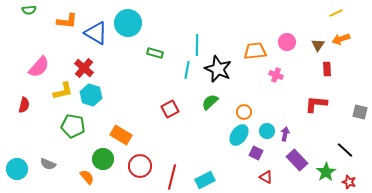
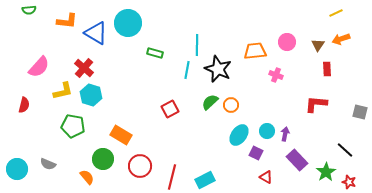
orange circle at (244, 112): moved 13 px left, 7 px up
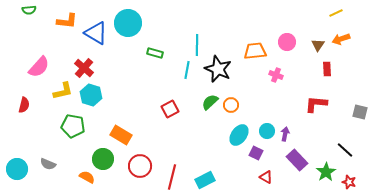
orange semicircle at (87, 177): rotated 21 degrees counterclockwise
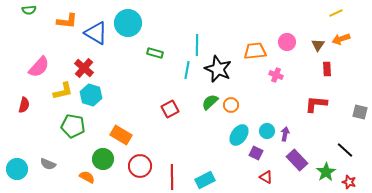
red line at (172, 177): rotated 15 degrees counterclockwise
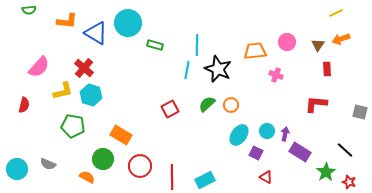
green rectangle at (155, 53): moved 8 px up
green semicircle at (210, 102): moved 3 px left, 2 px down
purple rectangle at (297, 160): moved 3 px right, 8 px up; rotated 15 degrees counterclockwise
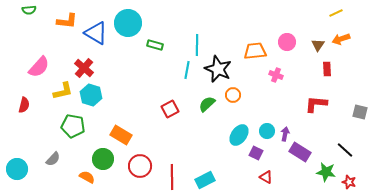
orange circle at (231, 105): moved 2 px right, 10 px up
gray semicircle at (48, 164): moved 5 px right, 5 px up; rotated 70 degrees counterclockwise
green star at (326, 172): rotated 30 degrees counterclockwise
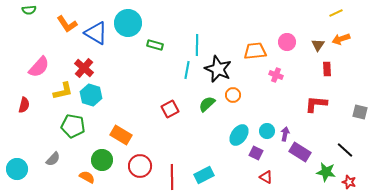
orange L-shape at (67, 21): moved 3 px down; rotated 50 degrees clockwise
green circle at (103, 159): moved 1 px left, 1 px down
cyan rectangle at (205, 180): moved 1 px left, 5 px up
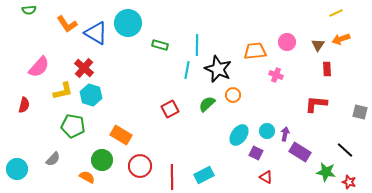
green rectangle at (155, 45): moved 5 px right
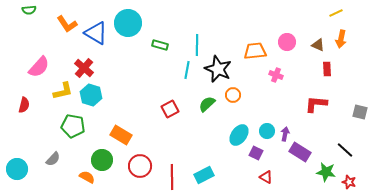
orange arrow at (341, 39): rotated 60 degrees counterclockwise
brown triangle at (318, 45): rotated 40 degrees counterclockwise
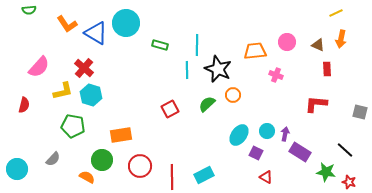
cyan circle at (128, 23): moved 2 px left
cyan line at (187, 70): rotated 12 degrees counterclockwise
orange rectangle at (121, 135): rotated 40 degrees counterclockwise
